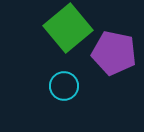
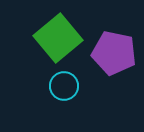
green square: moved 10 px left, 10 px down
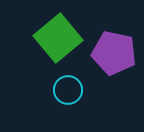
cyan circle: moved 4 px right, 4 px down
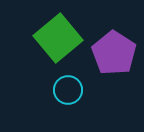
purple pentagon: rotated 21 degrees clockwise
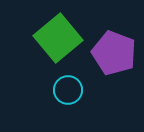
purple pentagon: rotated 12 degrees counterclockwise
